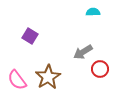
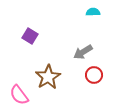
red circle: moved 6 px left, 6 px down
pink semicircle: moved 2 px right, 15 px down
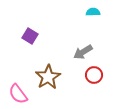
pink semicircle: moved 1 px left, 1 px up
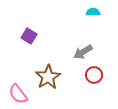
purple square: moved 1 px left
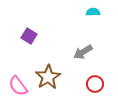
red circle: moved 1 px right, 9 px down
pink semicircle: moved 8 px up
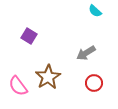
cyan semicircle: moved 2 px right, 1 px up; rotated 136 degrees counterclockwise
gray arrow: moved 3 px right, 1 px down
red circle: moved 1 px left, 1 px up
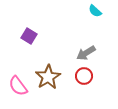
red circle: moved 10 px left, 7 px up
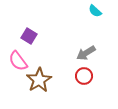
brown star: moved 9 px left, 3 px down
pink semicircle: moved 25 px up
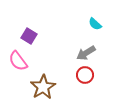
cyan semicircle: moved 13 px down
red circle: moved 1 px right, 1 px up
brown star: moved 4 px right, 7 px down
